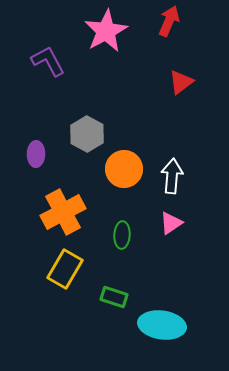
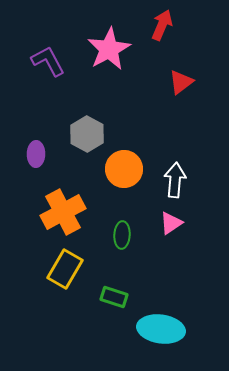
red arrow: moved 7 px left, 4 px down
pink star: moved 3 px right, 18 px down
white arrow: moved 3 px right, 4 px down
cyan ellipse: moved 1 px left, 4 px down
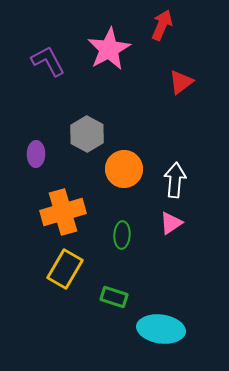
orange cross: rotated 12 degrees clockwise
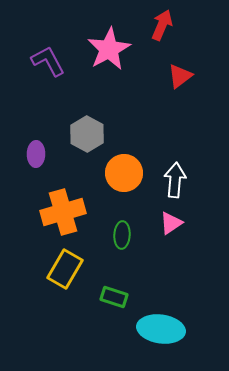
red triangle: moved 1 px left, 6 px up
orange circle: moved 4 px down
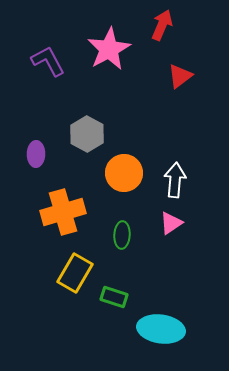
yellow rectangle: moved 10 px right, 4 px down
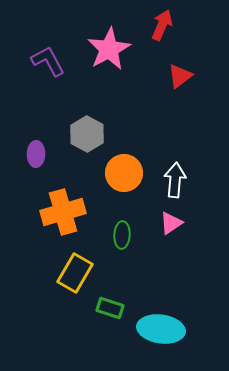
green rectangle: moved 4 px left, 11 px down
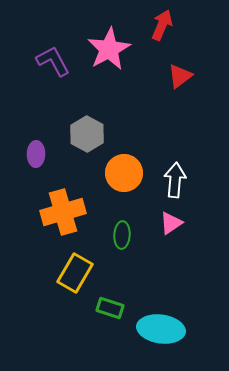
purple L-shape: moved 5 px right
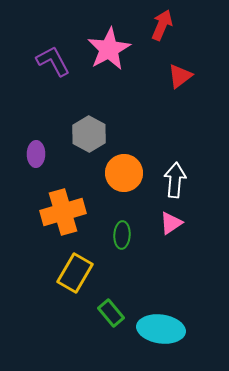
gray hexagon: moved 2 px right
green rectangle: moved 1 px right, 5 px down; rotated 32 degrees clockwise
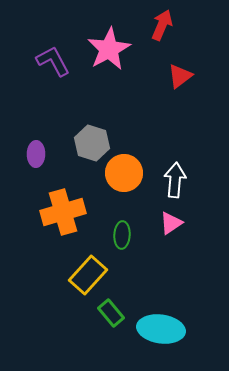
gray hexagon: moved 3 px right, 9 px down; rotated 12 degrees counterclockwise
yellow rectangle: moved 13 px right, 2 px down; rotated 12 degrees clockwise
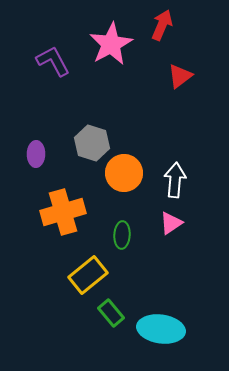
pink star: moved 2 px right, 5 px up
yellow rectangle: rotated 9 degrees clockwise
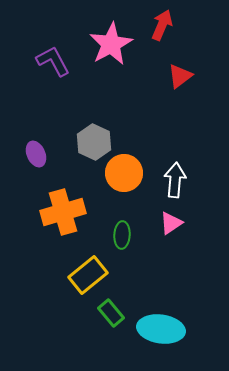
gray hexagon: moved 2 px right, 1 px up; rotated 8 degrees clockwise
purple ellipse: rotated 25 degrees counterclockwise
